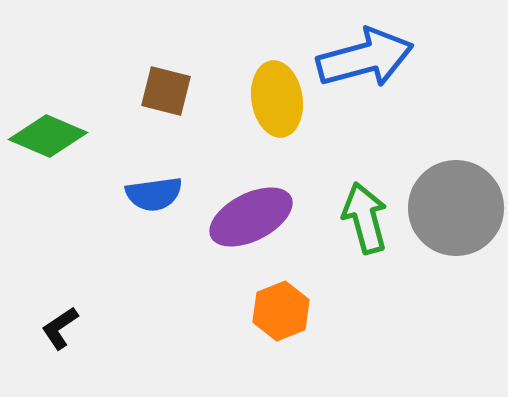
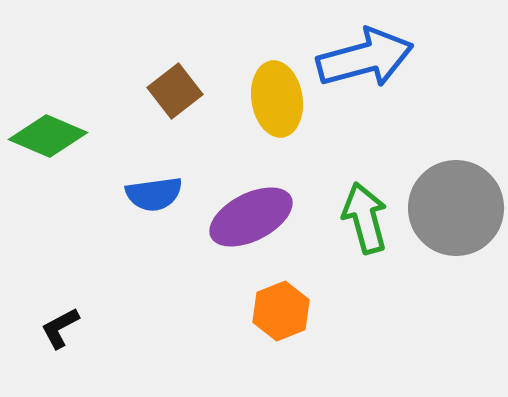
brown square: moved 9 px right; rotated 38 degrees clockwise
black L-shape: rotated 6 degrees clockwise
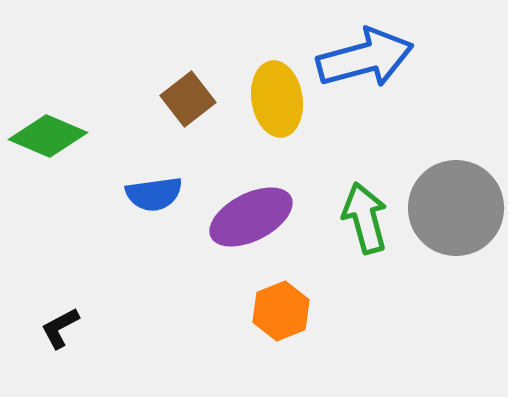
brown square: moved 13 px right, 8 px down
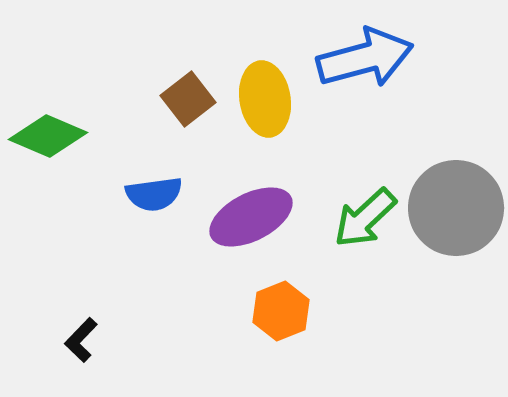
yellow ellipse: moved 12 px left
green arrow: rotated 118 degrees counterclockwise
black L-shape: moved 21 px right, 12 px down; rotated 18 degrees counterclockwise
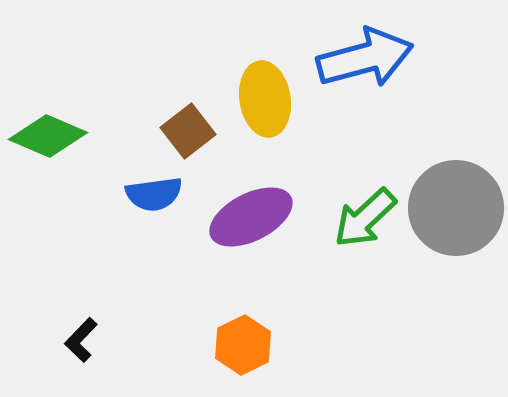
brown square: moved 32 px down
orange hexagon: moved 38 px left, 34 px down; rotated 4 degrees counterclockwise
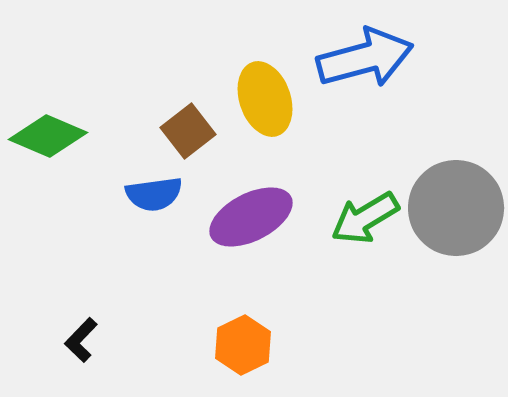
yellow ellipse: rotated 10 degrees counterclockwise
green arrow: rotated 12 degrees clockwise
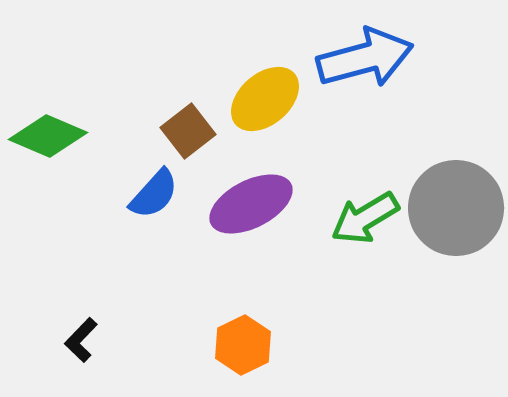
yellow ellipse: rotated 68 degrees clockwise
blue semicircle: rotated 40 degrees counterclockwise
purple ellipse: moved 13 px up
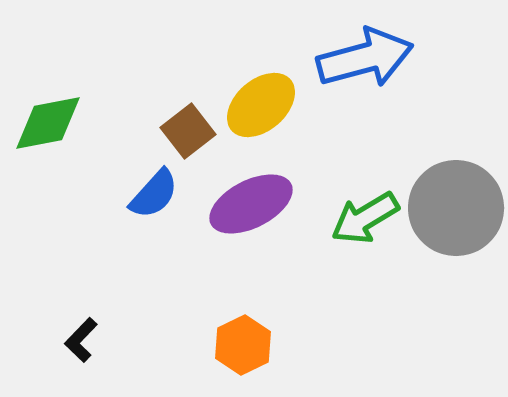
yellow ellipse: moved 4 px left, 6 px down
green diamond: moved 13 px up; rotated 34 degrees counterclockwise
